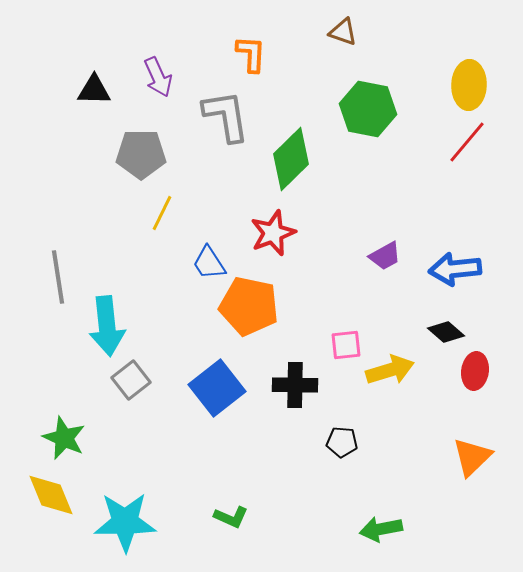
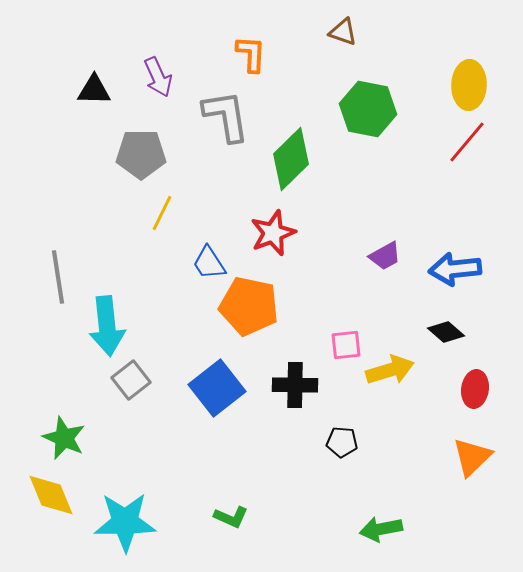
red ellipse: moved 18 px down
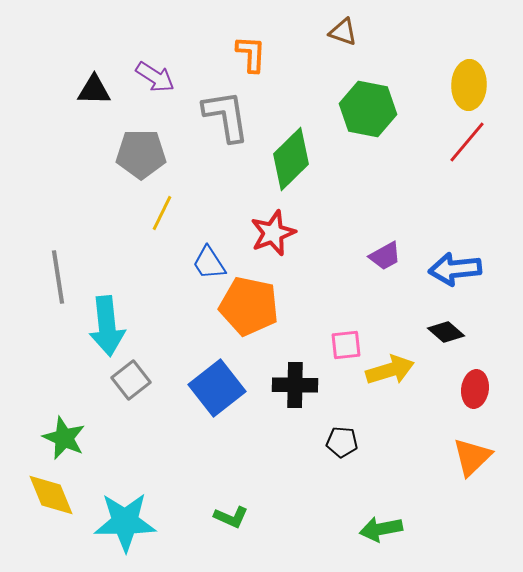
purple arrow: moved 3 px left; rotated 33 degrees counterclockwise
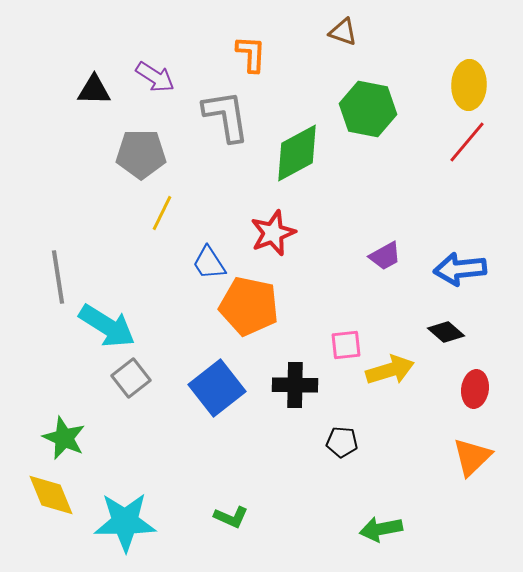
green diamond: moved 6 px right, 6 px up; rotated 16 degrees clockwise
blue arrow: moved 5 px right
cyan arrow: rotated 52 degrees counterclockwise
gray square: moved 2 px up
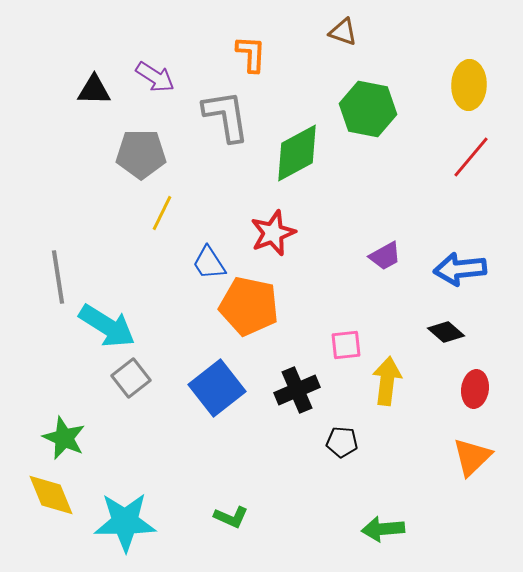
red line: moved 4 px right, 15 px down
yellow arrow: moved 3 px left, 11 px down; rotated 66 degrees counterclockwise
black cross: moved 2 px right, 5 px down; rotated 24 degrees counterclockwise
green arrow: moved 2 px right; rotated 6 degrees clockwise
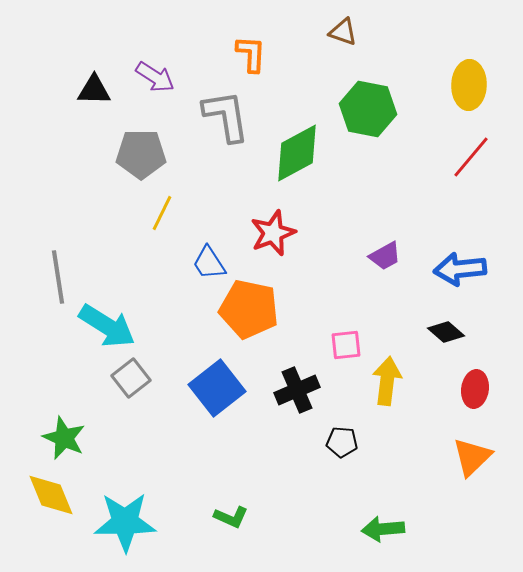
orange pentagon: moved 3 px down
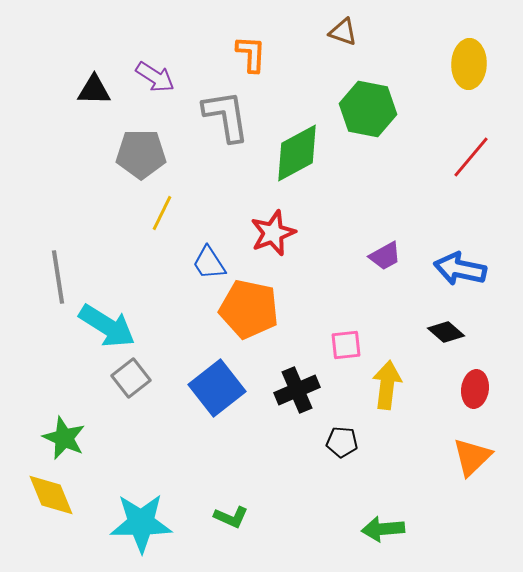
yellow ellipse: moved 21 px up
blue arrow: rotated 18 degrees clockwise
yellow arrow: moved 4 px down
cyan star: moved 16 px right, 1 px down
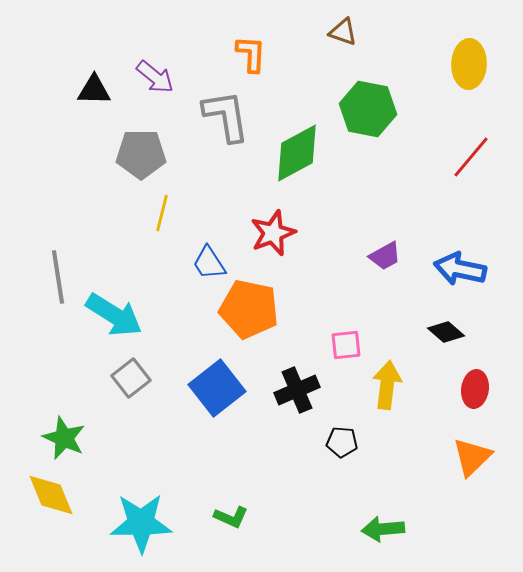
purple arrow: rotated 6 degrees clockwise
yellow line: rotated 12 degrees counterclockwise
cyan arrow: moved 7 px right, 11 px up
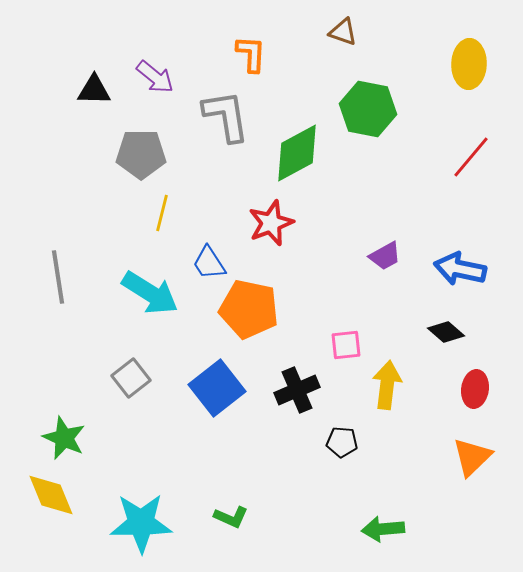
red star: moved 2 px left, 10 px up
cyan arrow: moved 36 px right, 22 px up
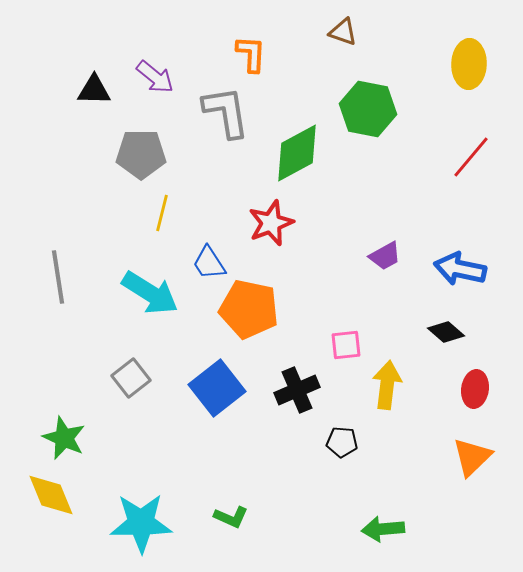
gray L-shape: moved 4 px up
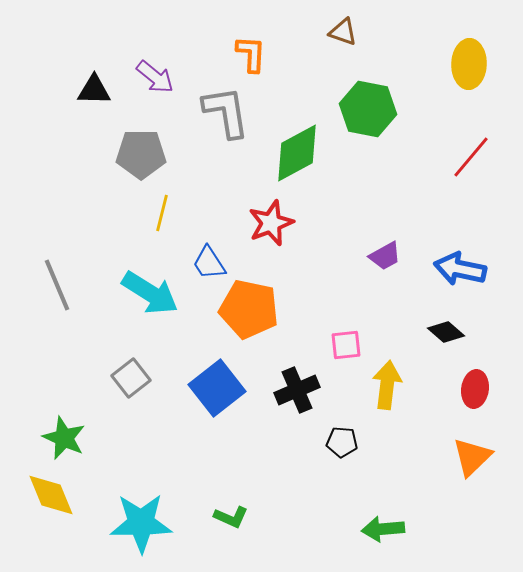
gray line: moved 1 px left, 8 px down; rotated 14 degrees counterclockwise
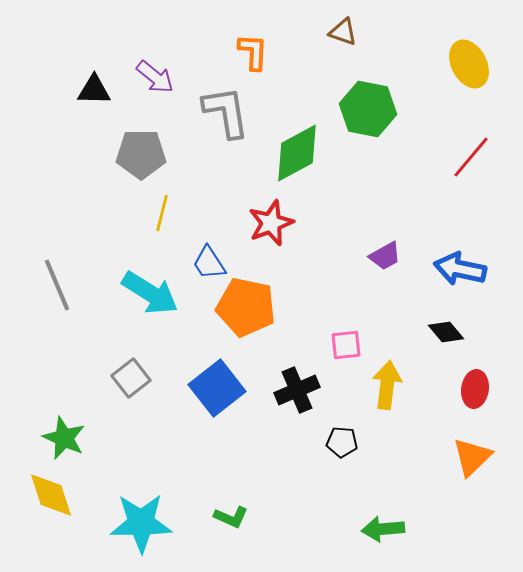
orange L-shape: moved 2 px right, 2 px up
yellow ellipse: rotated 30 degrees counterclockwise
orange pentagon: moved 3 px left, 2 px up
black diamond: rotated 9 degrees clockwise
yellow diamond: rotated 4 degrees clockwise
